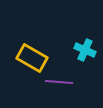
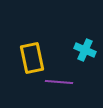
yellow rectangle: rotated 48 degrees clockwise
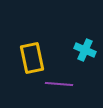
purple line: moved 2 px down
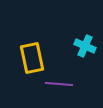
cyan cross: moved 4 px up
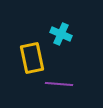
cyan cross: moved 24 px left, 12 px up
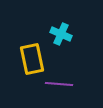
yellow rectangle: moved 1 px down
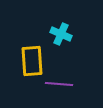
yellow rectangle: moved 2 px down; rotated 8 degrees clockwise
